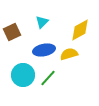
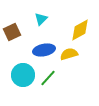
cyan triangle: moved 1 px left, 3 px up
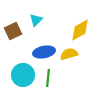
cyan triangle: moved 5 px left, 1 px down
brown square: moved 1 px right, 1 px up
blue ellipse: moved 2 px down
green line: rotated 36 degrees counterclockwise
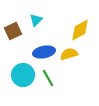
green line: rotated 36 degrees counterclockwise
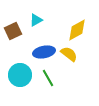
cyan triangle: rotated 16 degrees clockwise
yellow diamond: moved 3 px left
yellow semicircle: rotated 54 degrees clockwise
cyan circle: moved 3 px left
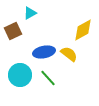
cyan triangle: moved 6 px left, 7 px up
yellow diamond: moved 6 px right
green line: rotated 12 degrees counterclockwise
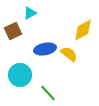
blue ellipse: moved 1 px right, 3 px up
green line: moved 15 px down
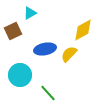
yellow semicircle: rotated 84 degrees counterclockwise
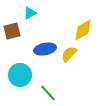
brown square: moved 1 px left; rotated 12 degrees clockwise
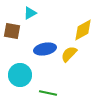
brown square: rotated 24 degrees clockwise
green line: rotated 36 degrees counterclockwise
